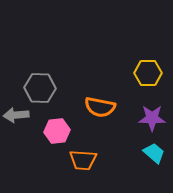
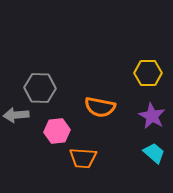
purple star: moved 2 px up; rotated 28 degrees clockwise
orange trapezoid: moved 2 px up
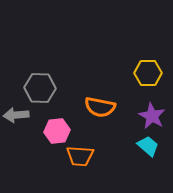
cyan trapezoid: moved 6 px left, 7 px up
orange trapezoid: moved 3 px left, 2 px up
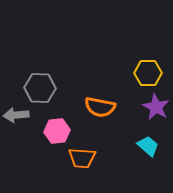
purple star: moved 4 px right, 9 px up
orange trapezoid: moved 2 px right, 2 px down
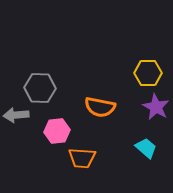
cyan trapezoid: moved 2 px left, 2 px down
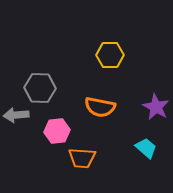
yellow hexagon: moved 38 px left, 18 px up
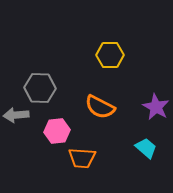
orange semicircle: rotated 16 degrees clockwise
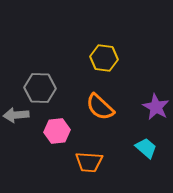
yellow hexagon: moved 6 px left, 3 px down; rotated 8 degrees clockwise
orange semicircle: rotated 16 degrees clockwise
orange trapezoid: moved 7 px right, 4 px down
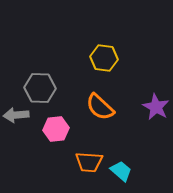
pink hexagon: moved 1 px left, 2 px up
cyan trapezoid: moved 25 px left, 23 px down
